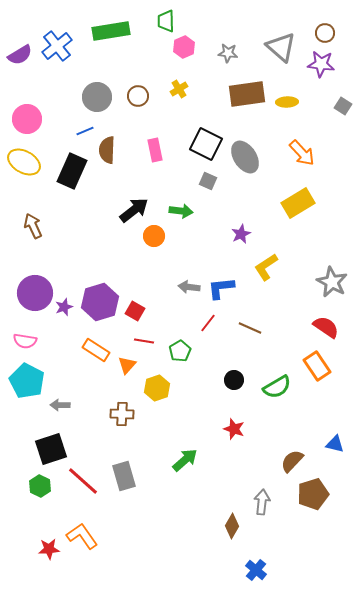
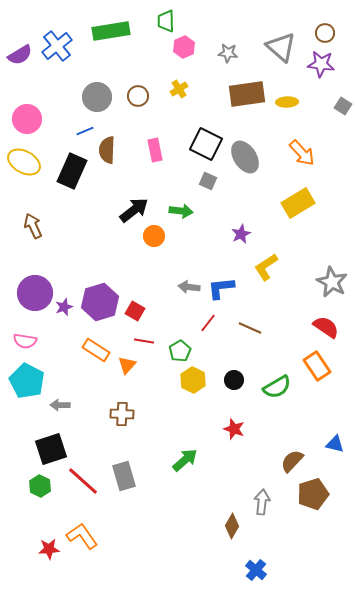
yellow hexagon at (157, 388): moved 36 px right, 8 px up; rotated 15 degrees counterclockwise
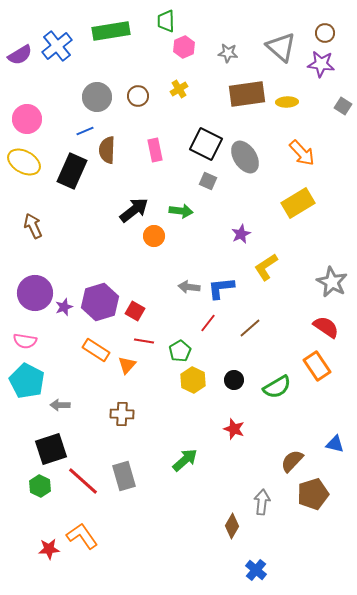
brown line at (250, 328): rotated 65 degrees counterclockwise
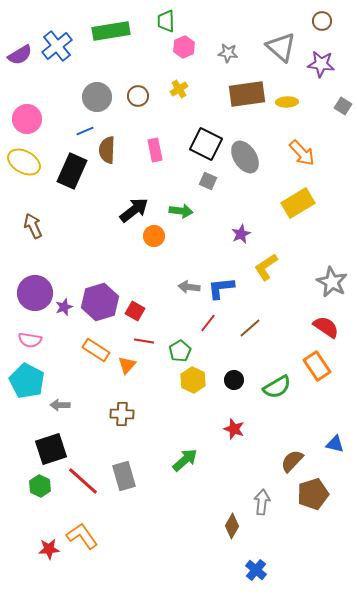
brown circle at (325, 33): moved 3 px left, 12 px up
pink semicircle at (25, 341): moved 5 px right, 1 px up
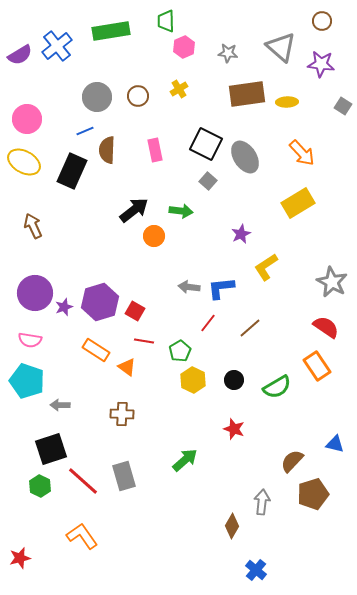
gray square at (208, 181): rotated 18 degrees clockwise
orange triangle at (127, 365): moved 2 px down; rotated 36 degrees counterclockwise
cyan pentagon at (27, 381): rotated 8 degrees counterclockwise
red star at (49, 549): moved 29 px left, 9 px down; rotated 10 degrees counterclockwise
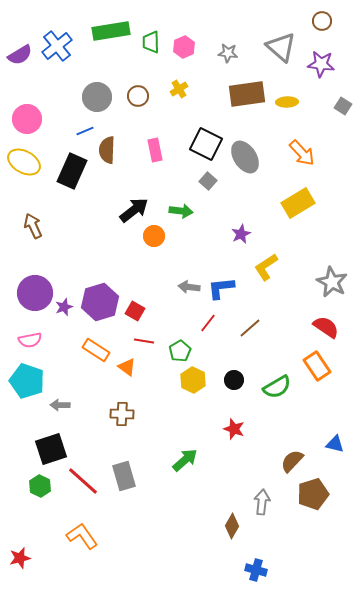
green trapezoid at (166, 21): moved 15 px left, 21 px down
pink semicircle at (30, 340): rotated 20 degrees counterclockwise
blue cross at (256, 570): rotated 25 degrees counterclockwise
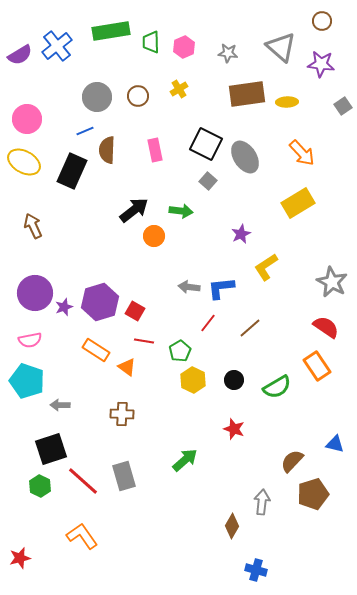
gray square at (343, 106): rotated 24 degrees clockwise
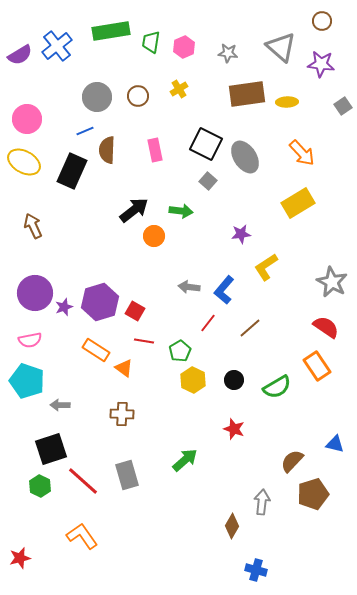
green trapezoid at (151, 42): rotated 10 degrees clockwise
purple star at (241, 234): rotated 18 degrees clockwise
blue L-shape at (221, 288): moved 3 px right, 2 px down; rotated 44 degrees counterclockwise
orange triangle at (127, 367): moved 3 px left, 1 px down
gray rectangle at (124, 476): moved 3 px right, 1 px up
